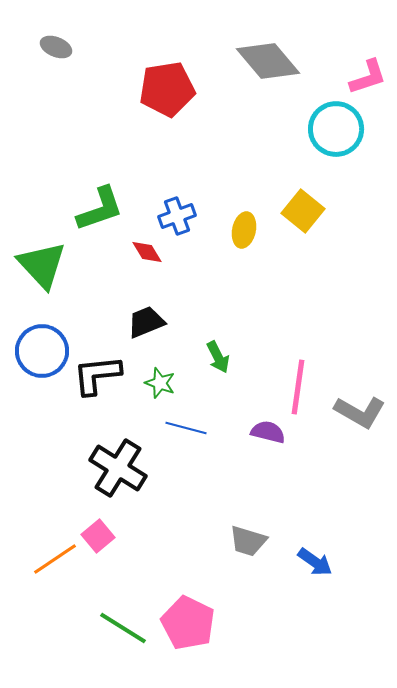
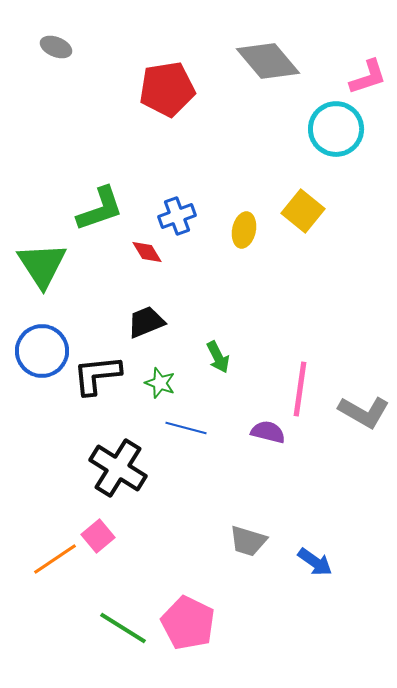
green triangle: rotated 10 degrees clockwise
pink line: moved 2 px right, 2 px down
gray L-shape: moved 4 px right
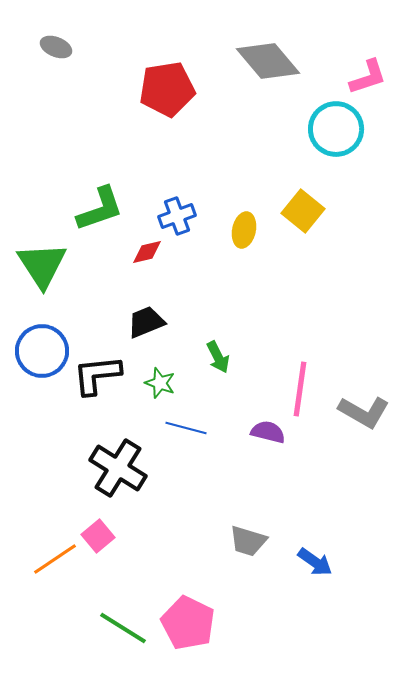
red diamond: rotated 72 degrees counterclockwise
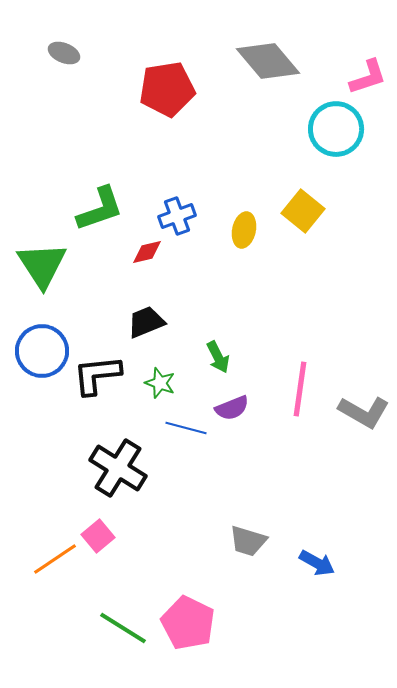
gray ellipse: moved 8 px right, 6 px down
purple semicircle: moved 36 px left, 24 px up; rotated 144 degrees clockwise
blue arrow: moved 2 px right, 1 px down; rotated 6 degrees counterclockwise
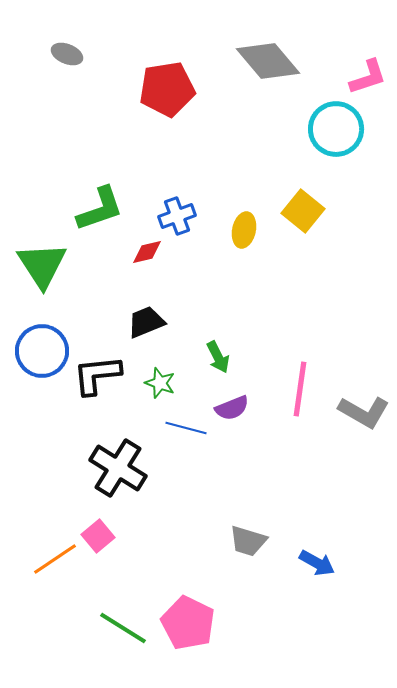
gray ellipse: moved 3 px right, 1 px down
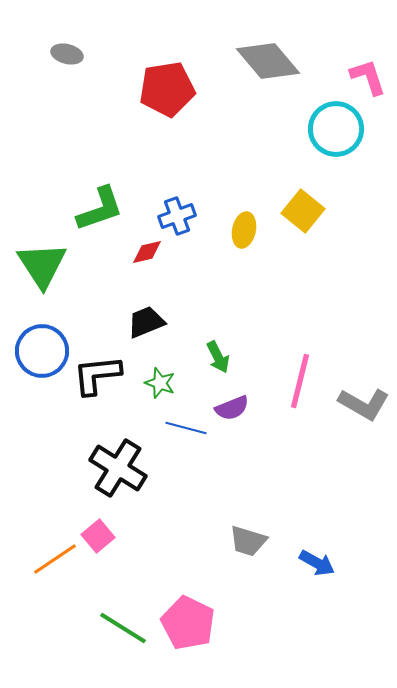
gray ellipse: rotated 8 degrees counterclockwise
pink L-shape: rotated 90 degrees counterclockwise
pink line: moved 8 px up; rotated 6 degrees clockwise
gray L-shape: moved 8 px up
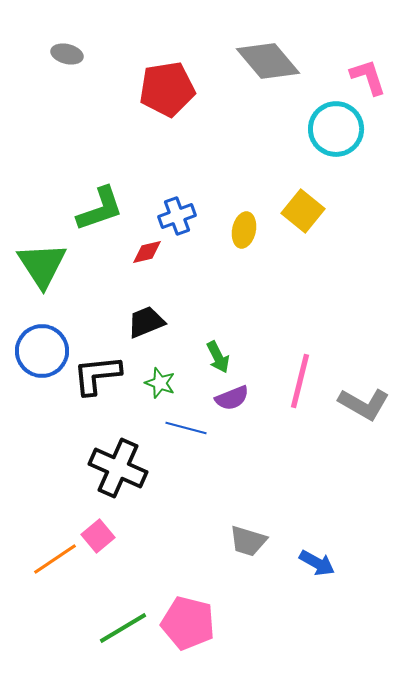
purple semicircle: moved 10 px up
black cross: rotated 8 degrees counterclockwise
pink pentagon: rotated 12 degrees counterclockwise
green line: rotated 63 degrees counterclockwise
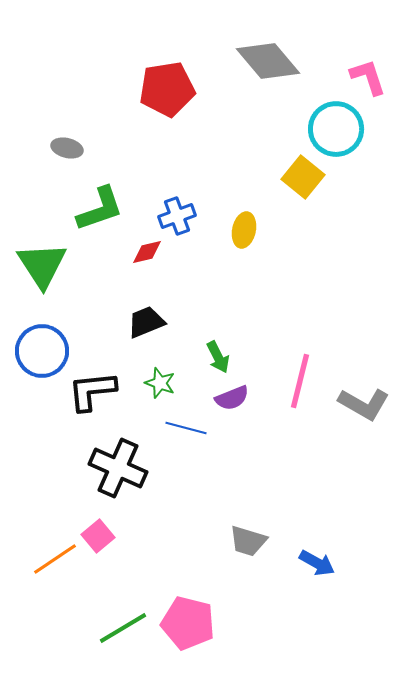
gray ellipse: moved 94 px down
yellow square: moved 34 px up
black L-shape: moved 5 px left, 16 px down
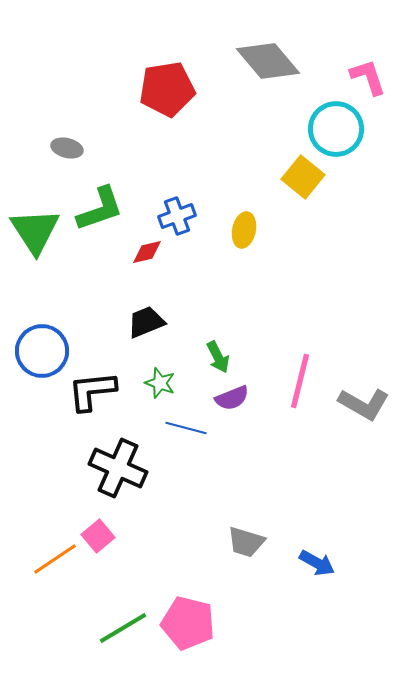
green triangle: moved 7 px left, 34 px up
gray trapezoid: moved 2 px left, 1 px down
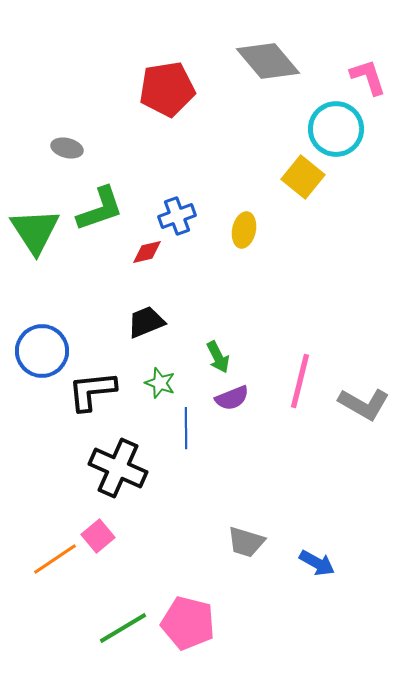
blue line: rotated 75 degrees clockwise
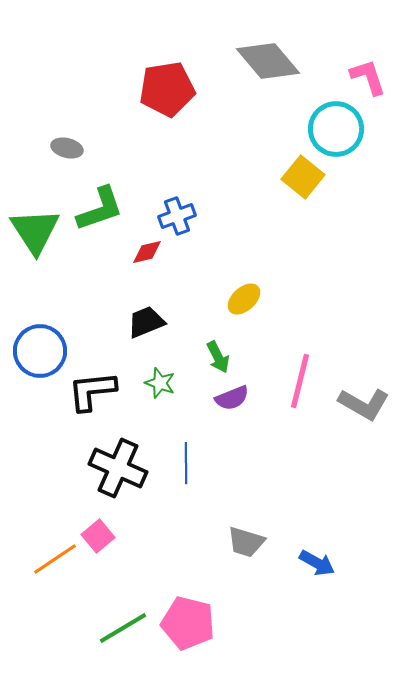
yellow ellipse: moved 69 px down; rotated 36 degrees clockwise
blue circle: moved 2 px left
blue line: moved 35 px down
